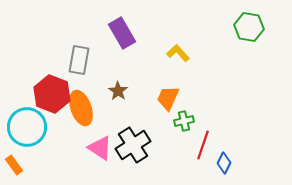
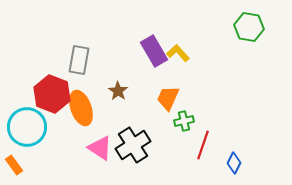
purple rectangle: moved 32 px right, 18 px down
blue diamond: moved 10 px right
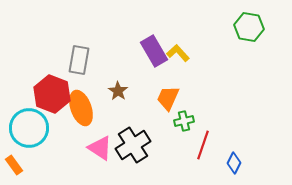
cyan circle: moved 2 px right, 1 px down
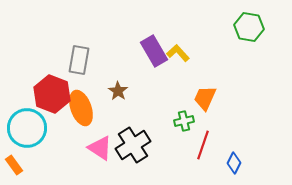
orange trapezoid: moved 37 px right
cyan circle: moved 2 px left
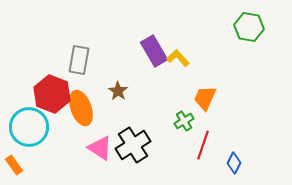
yellow L-shape: moved 5 px down
green cross: rotated 18 degrees counterclockwise
cyan circle: moved 2 px right, 1 px up
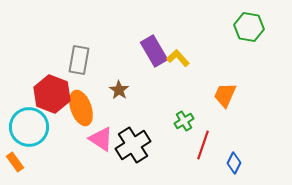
brown star: moved 1 px right, 1 px up
orange trapezoid: moved 20 px right, 3 px up
pink triangle: moved 1 px right, 9 px up
orange rectangle: moved 1 px right, 3 px up
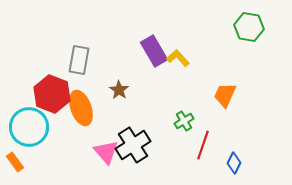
pink triangle: moved 5 px right, 13 px down; rotated 16 degrees clockwise
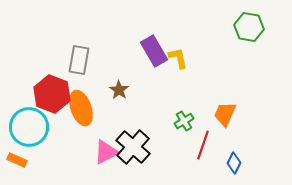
yellow L-shape: rotated 30 degrees clockwise
orange trapezoid: moved 19 px down
black cross: moved 2 px down; rotated 16 degrees counterclockwise
pink triangle: rotated 44 degrees clockwise
orange rectangle: moved 2 px right, 2 px up; rotated 30 degrees counterclockwise
